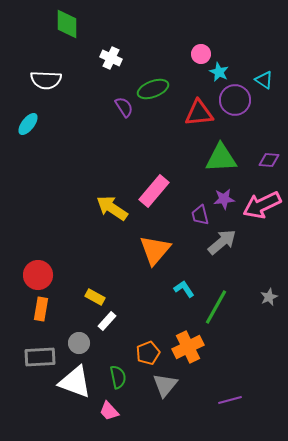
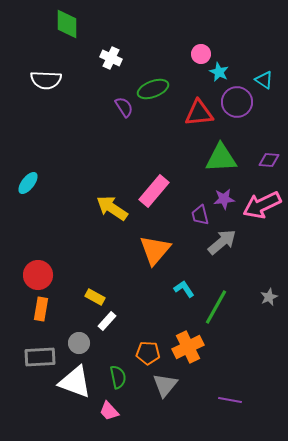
purple circle: moved 2 px right, 2 px down
cyan ellipse: moved 59 px down
orange pentagon: rotated 25 degrees clockwise
purple line: rotated 25 degrees clockwise
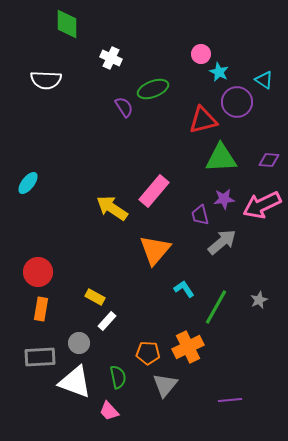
red triangle: moved 4 px right, 7 px down; rotated 8 degrees counterclockwise
red circle: moved 3 px up
gray star: moved 10 px left, 3 px down
purple line: rotated 15 degrees counterclockwise
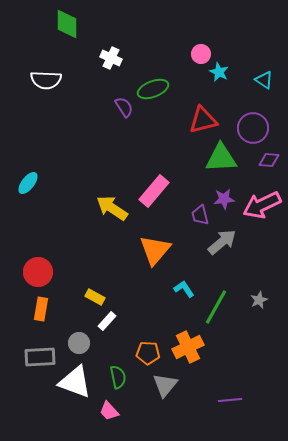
purple circle: moved 16 px right, 26 px down
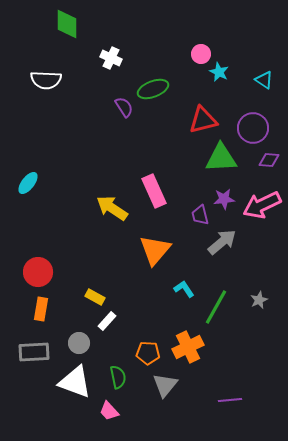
pink rectangle: rotated 64 degrees counterclockwise
gray rectangle: moved 6 px left, 5 px up
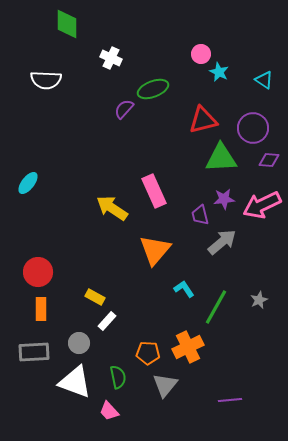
purple semicircle: moved 2 px down; rotated 105 degrees counterclockwise
orange rectangle: rotated 10 degrees counterclockwise
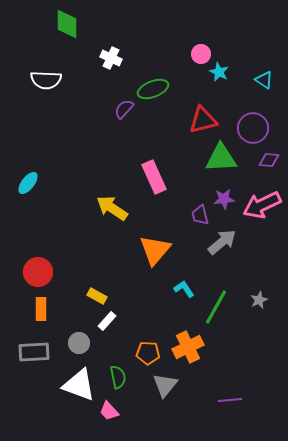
pink rectangle: moved 14 px up
yellow rectangle: moved 2 px right, 1 px up
white triangle: moved 4 px right, 3 px down
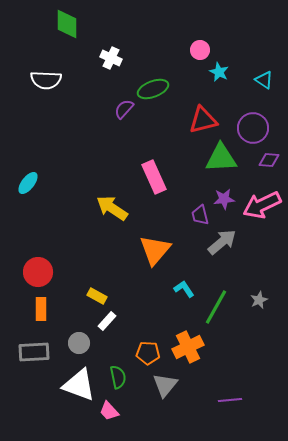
pink circle: moved 1 px left, 4 px up
